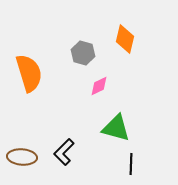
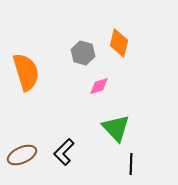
orange diamond: moved 6 px left, 4 px down
orange semicircle: moved 3 px left, 1 px up
pink diamond: rotated 10 degrees clockwise
green triangle: rotated 32 degrees clockwise
brown ellipse: moved 2 px up; rotated 28 degrees counterclockwise
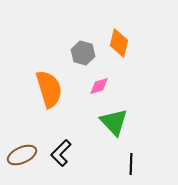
orange semicircle: moved 23 px right, 17 px down
green triangle: moved 2 px left, 6 px up
black L-shape: moved 3 px left, 1 px down
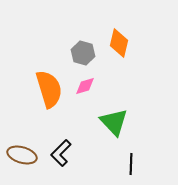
pink diamond: moved 14 px left
brown ellipse: rotated 40 degrees clockwise
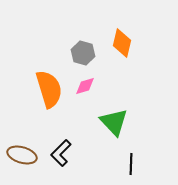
orange diamond: moved 3 px right
